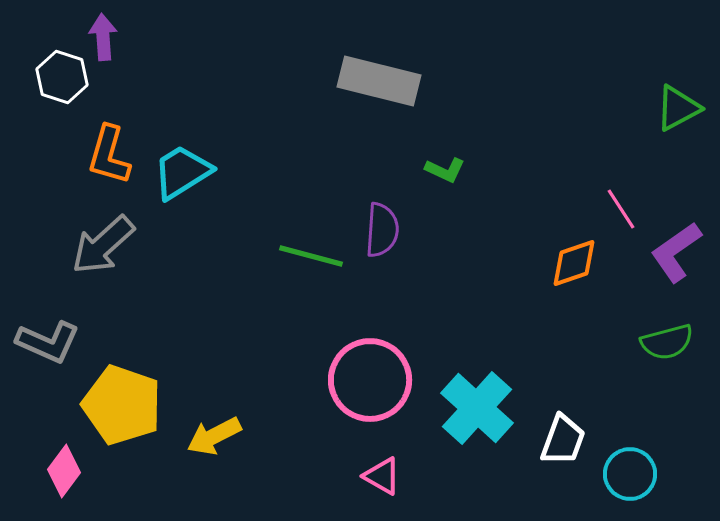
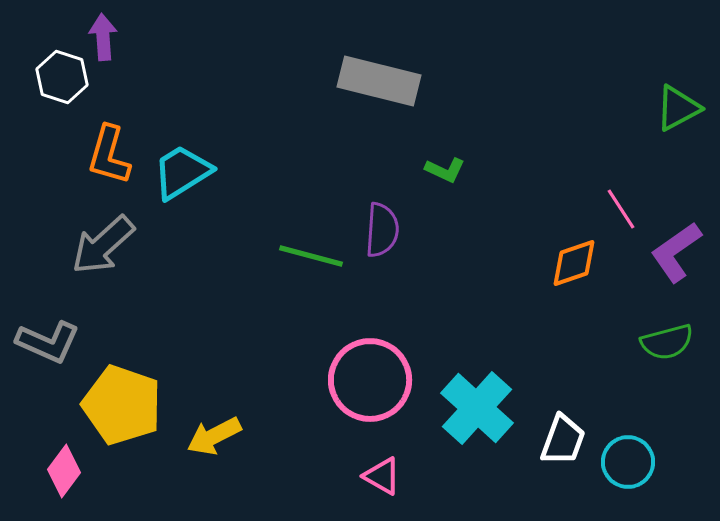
cyan circle: moved 2 px left, 12 px up
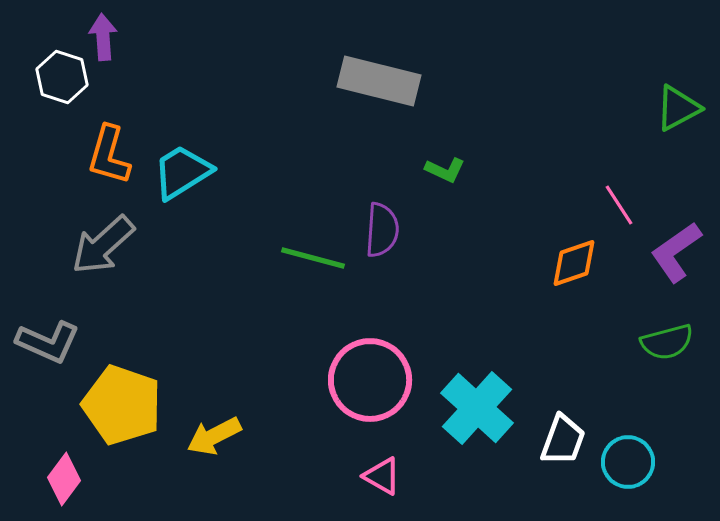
pink line: moved 2 px left, 4 px up
green line: moved 2 px right, 2 px down
pink diamond: moved 8 px down
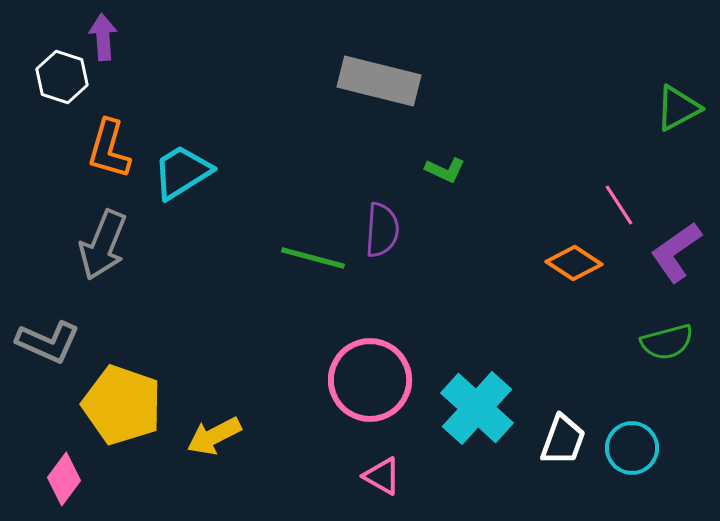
orange L-shape: moved 6 px up
gray arrow: rotated 26 degrees counterclockwise
orange diamond: rotated 52 degrees clockwise
cyan circle: moved 4 px right, 14 px up
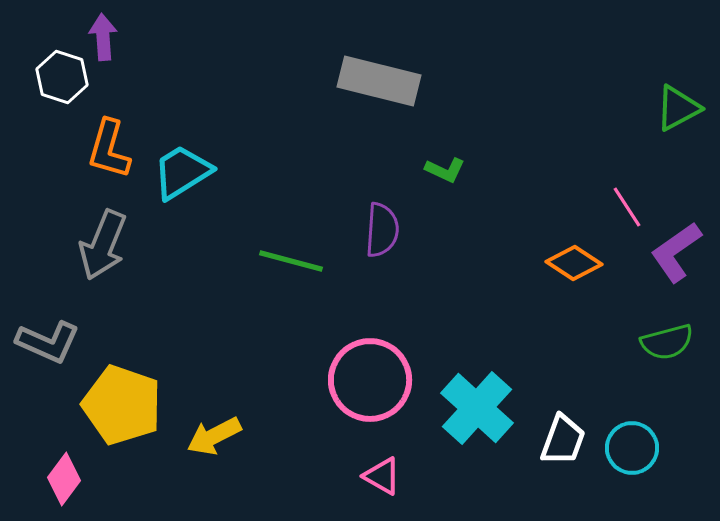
pink line: moved 8 px right, 2 px down
green line: moved 22 px left, 3 px down
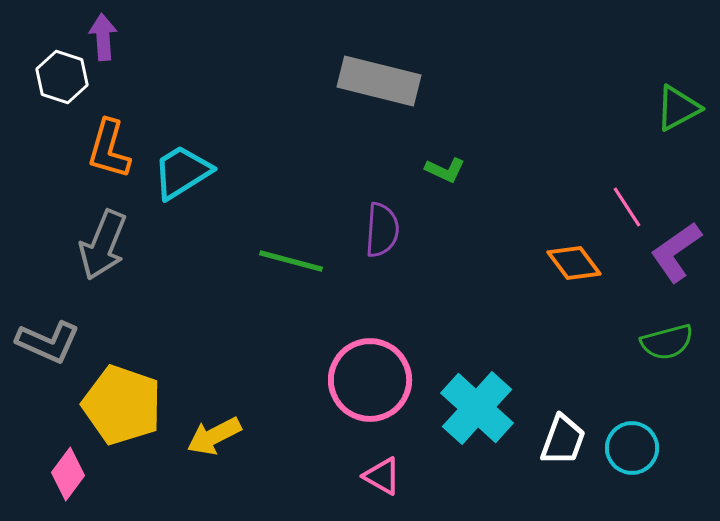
orange diamond: rotated 20 degrees clockwise
pink diamond: moved 4 px right, 5 px up
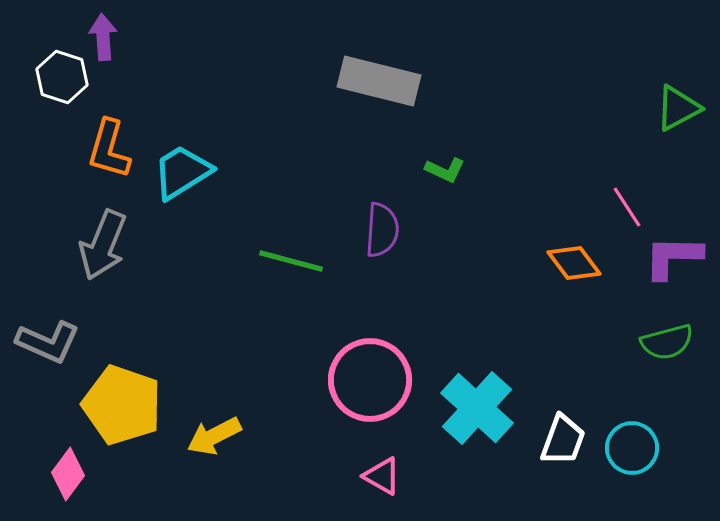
purple L-shape: moved 3 px left, 5 px down; rotated 36 degrees clockwise
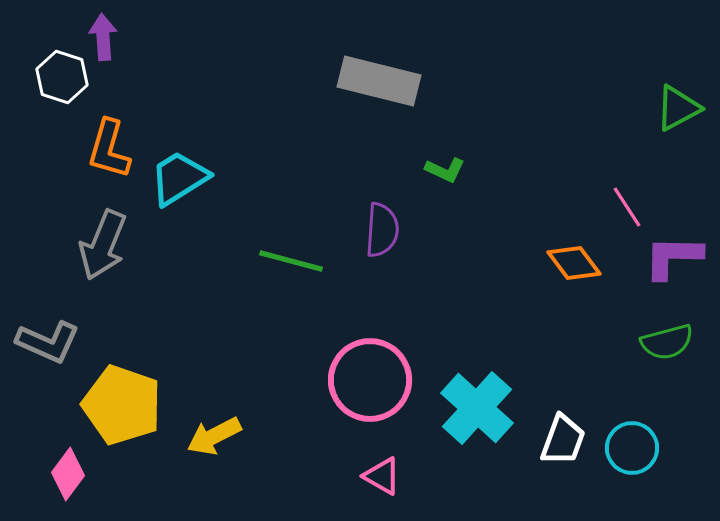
cyan trapezoid: moved 3 px left, 6 px down
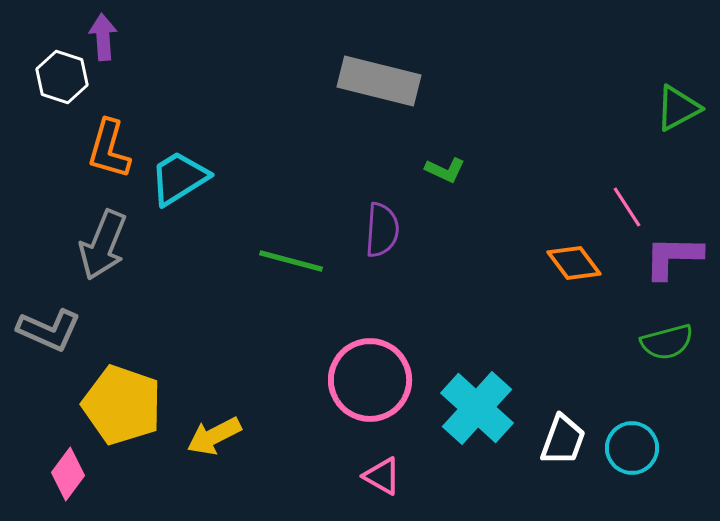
gray L-shape: moved 1 px right, 12 px up
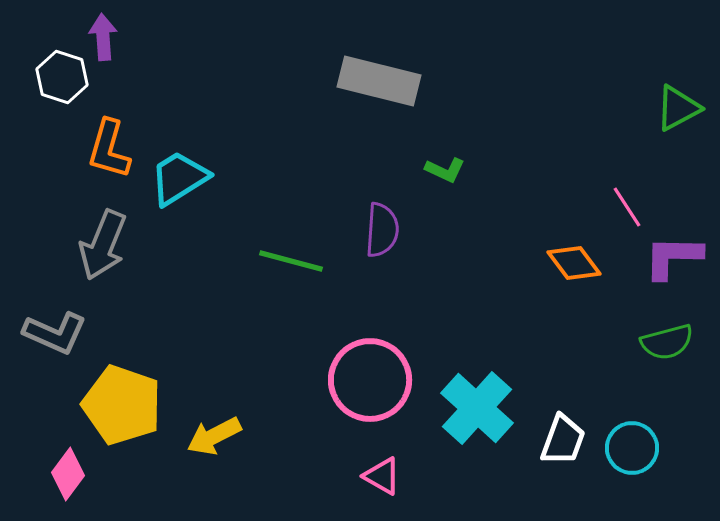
gray L-shape: moved 6 px right, 3 px down
